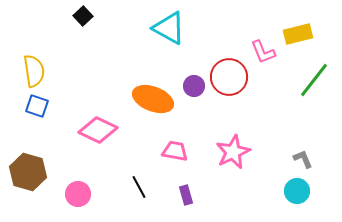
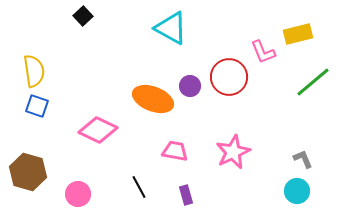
cyan triangle: moved 2 px right
green line: moved 1 px left, 2 px down; rotated 12 degrees clockwise
purple circle: moved 4 px left
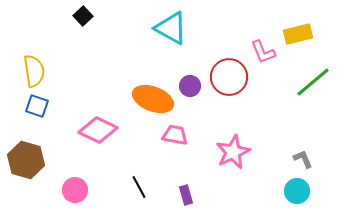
pink trapezoid: moved 16 px up
brown hexagon: moved 2 px left, 12 px up
pink circle: moved 3 px left, 4 px up
